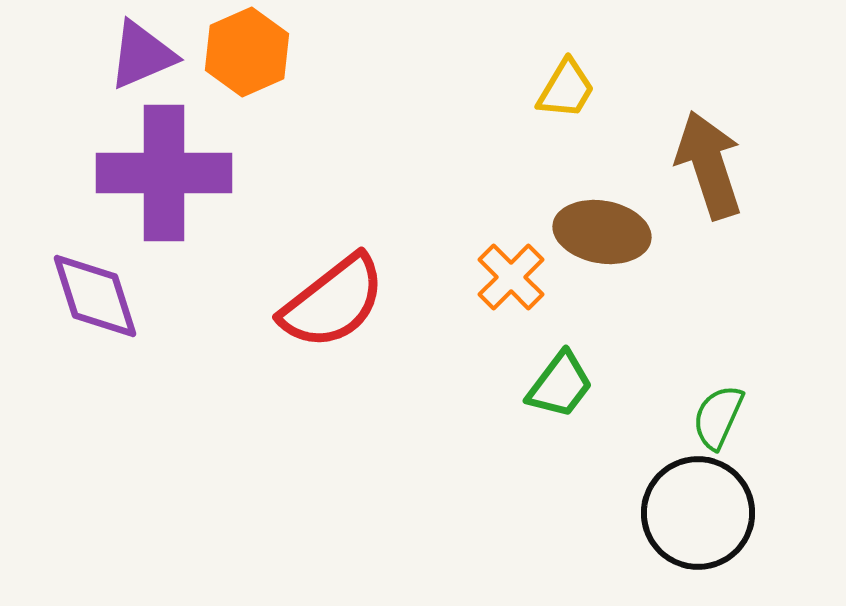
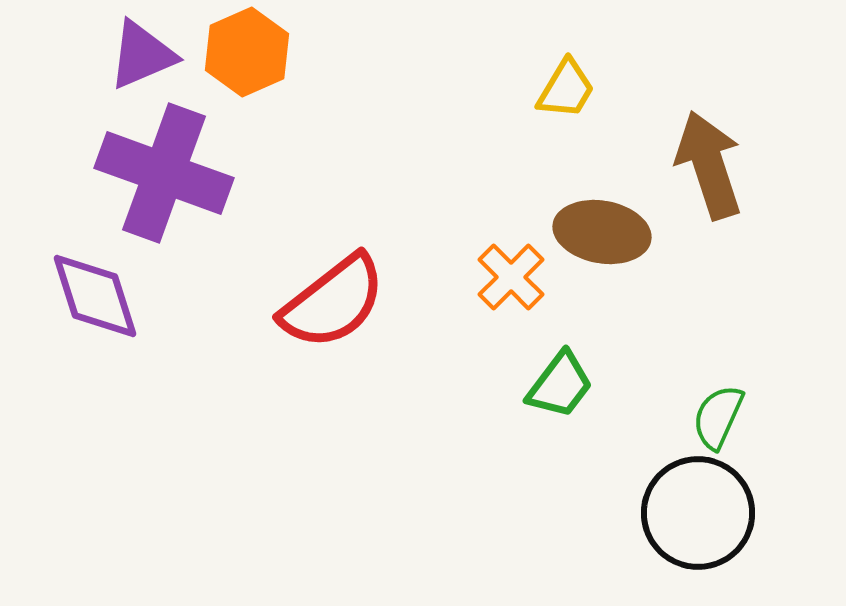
purple cross: rotated 20 degrees clockwise
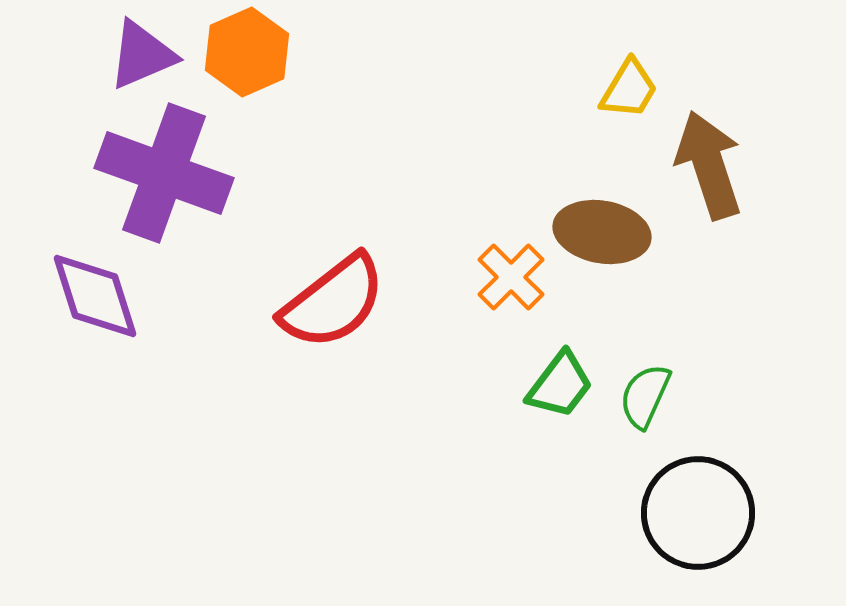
yellow trapezoid: moved 63 px right
green semicircle: moved 73 px left, 21 px up
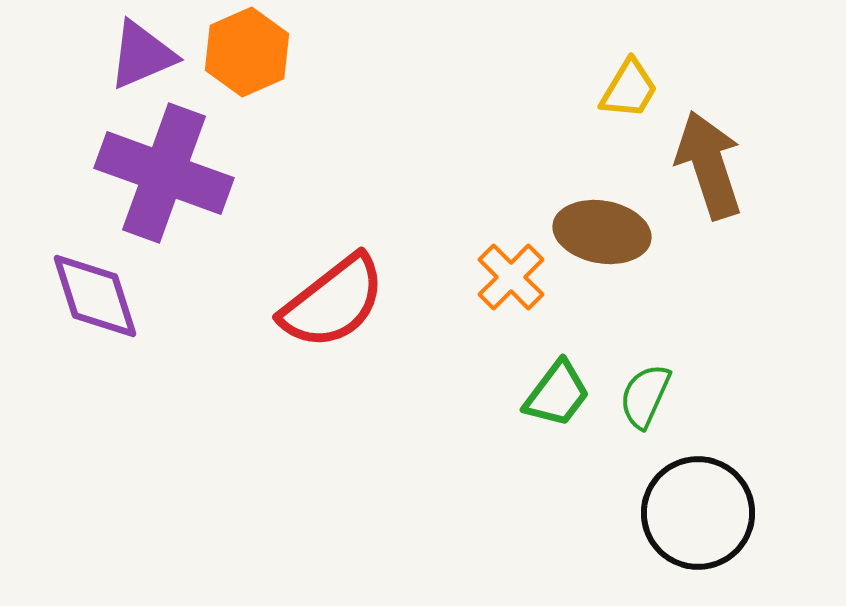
green trapezoid: moved 3 px left, 9 px down
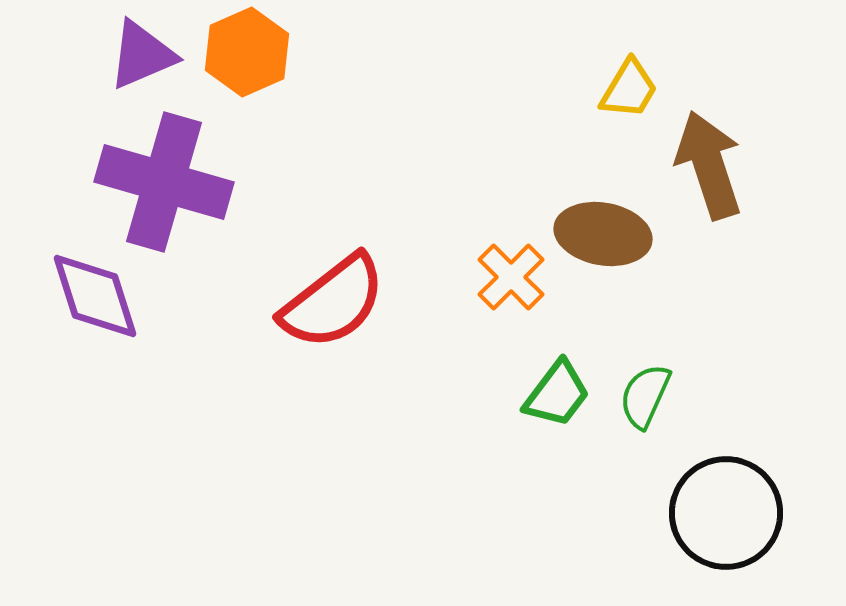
purple cross: moved 9 px down; rotated 4 degrees counterclockwise
brown ellipse: moved 1 px right, 2 px down
black circle: moved 28 px right
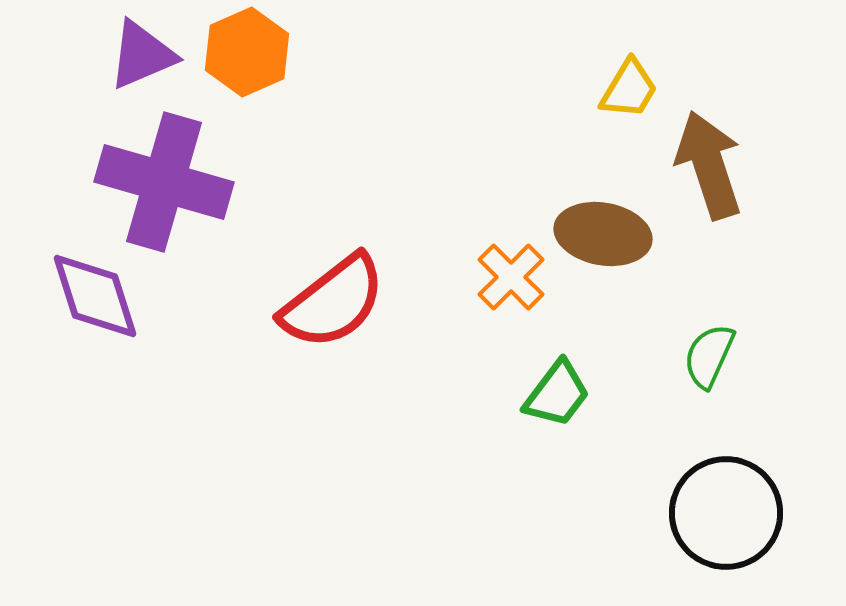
green semicircle: moved 64 px right, 40 px up
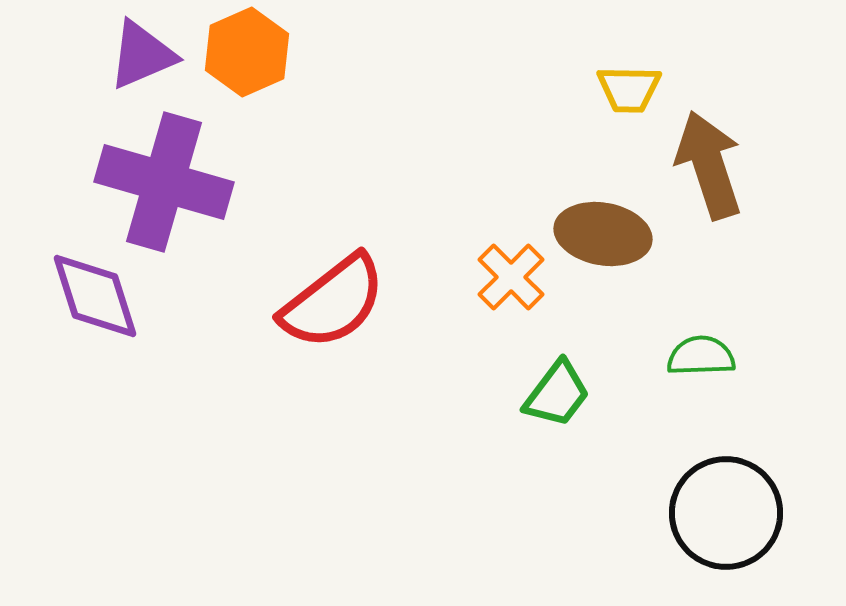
yellow trapezoid: rotated 60 degrees clockwise
green semicircle: moved 8 px left; rotated 64 degrees clockwise
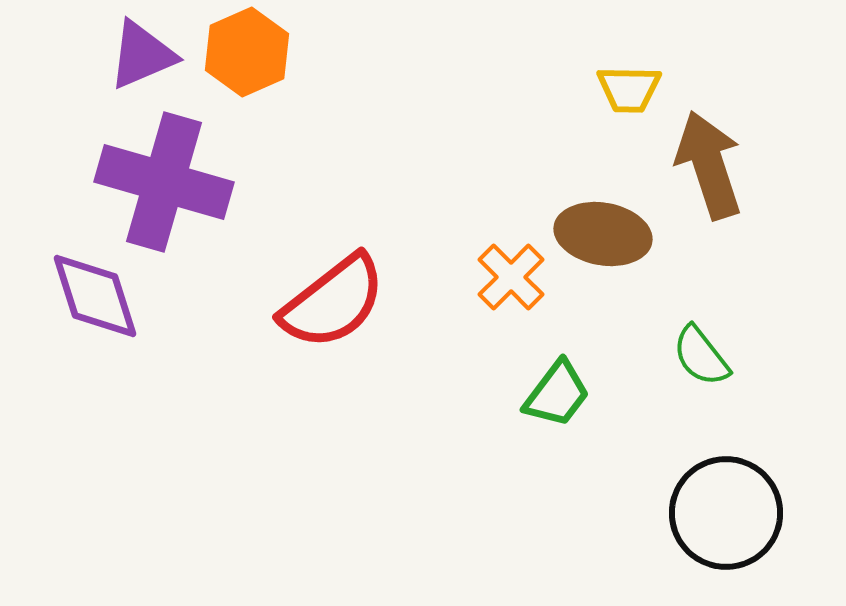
green semicircle: rotated 126 degrees counterclockwise
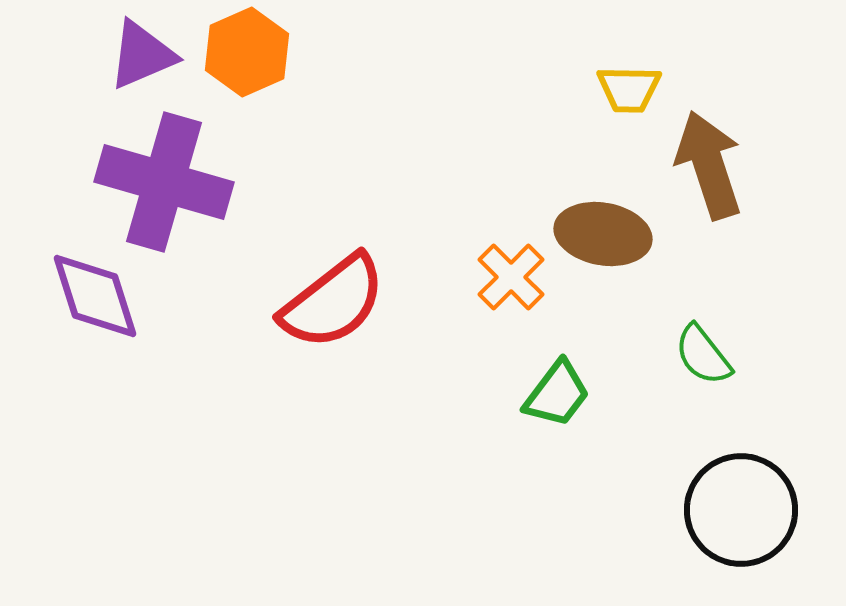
green semicircle: moved 2 px right, 1 px up
black circle: moved 15 px right, 3 px up
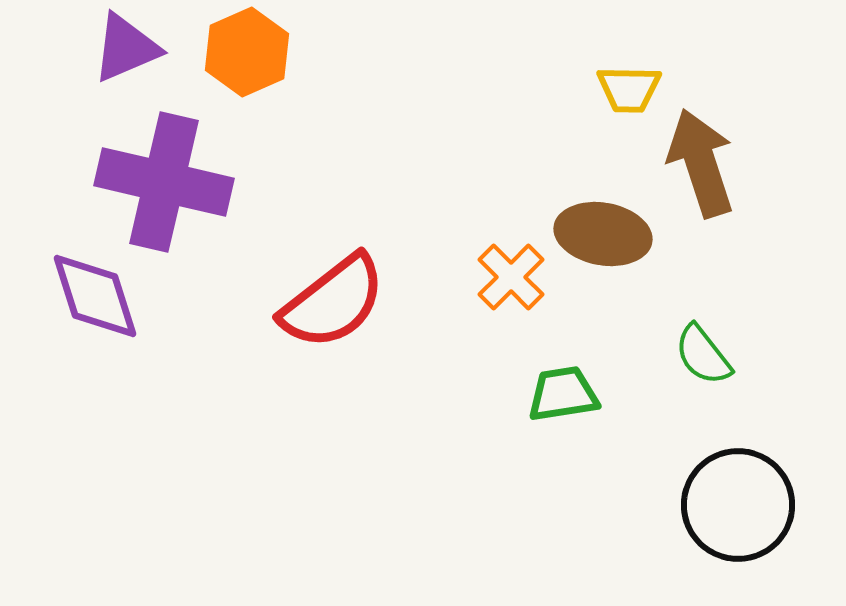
purple triangle: moved 16 px left, 7 px up
brown arrow: moved 8 px left, 2 px up
purple cross: rotated 3 degrees counterclockwise
green trapezoid: moved 6 px right; rotated 136 degrees counterclockwise
black circle: moved 3 px left, 5 px up
